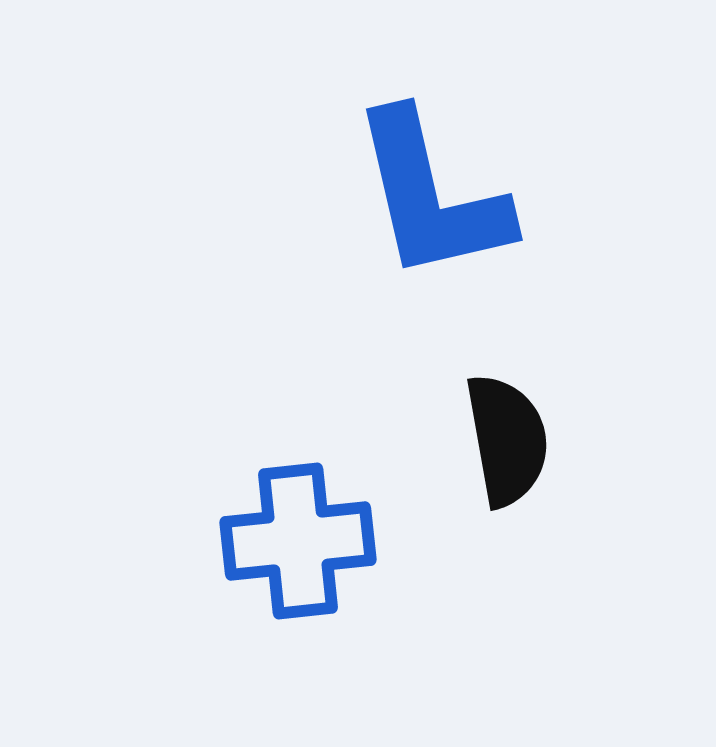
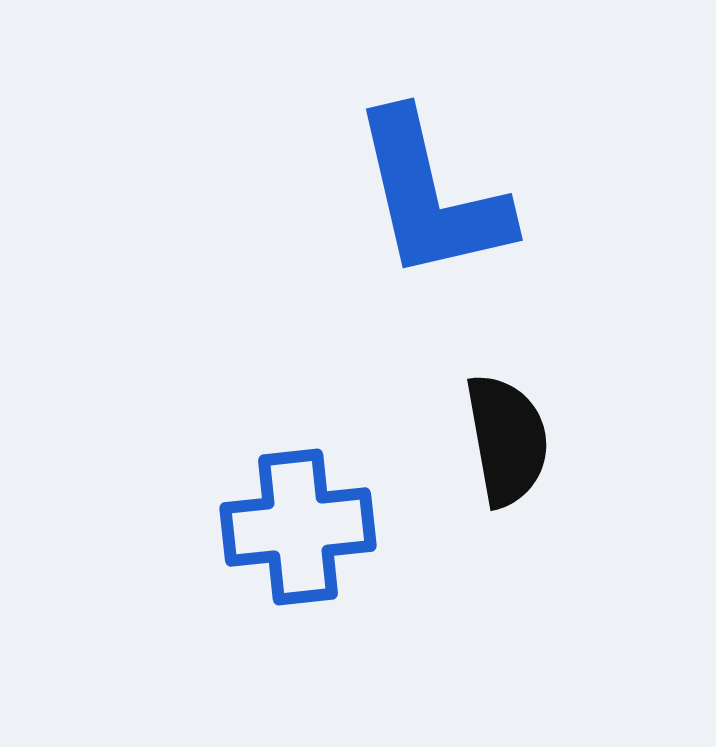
blue cross: moved 14 px up
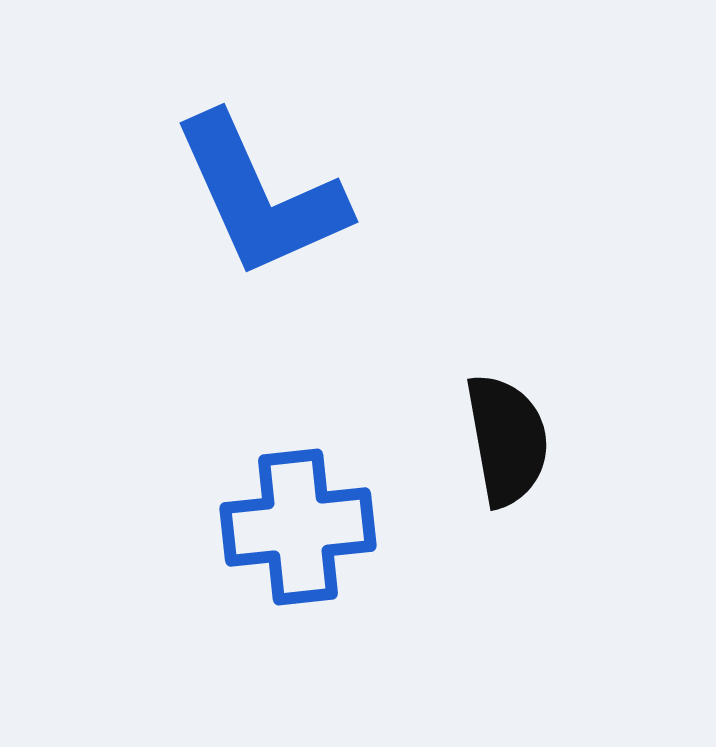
blue L-shape: moved 171 px left; rotated 11 degrees counterclockwise
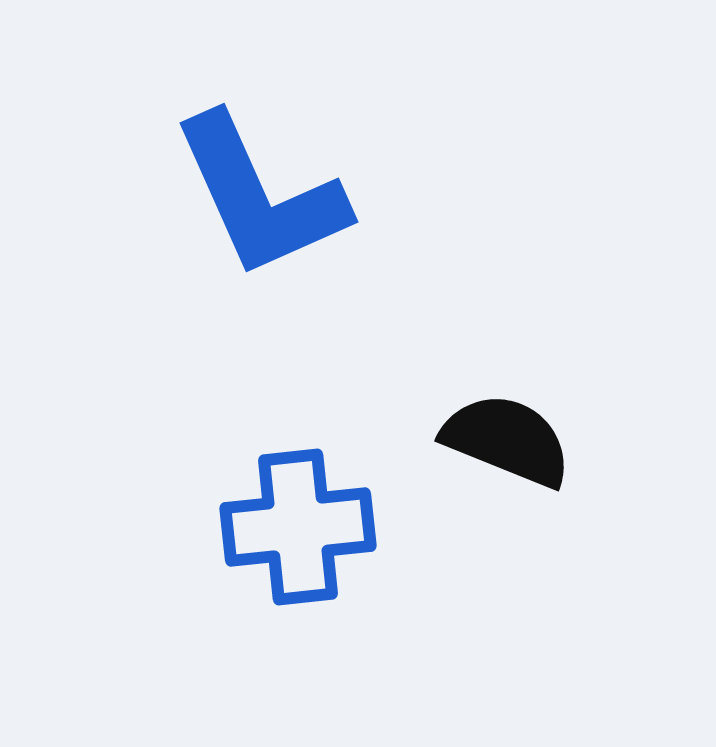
black semicircle: rotated 58 degrees counterclockwise
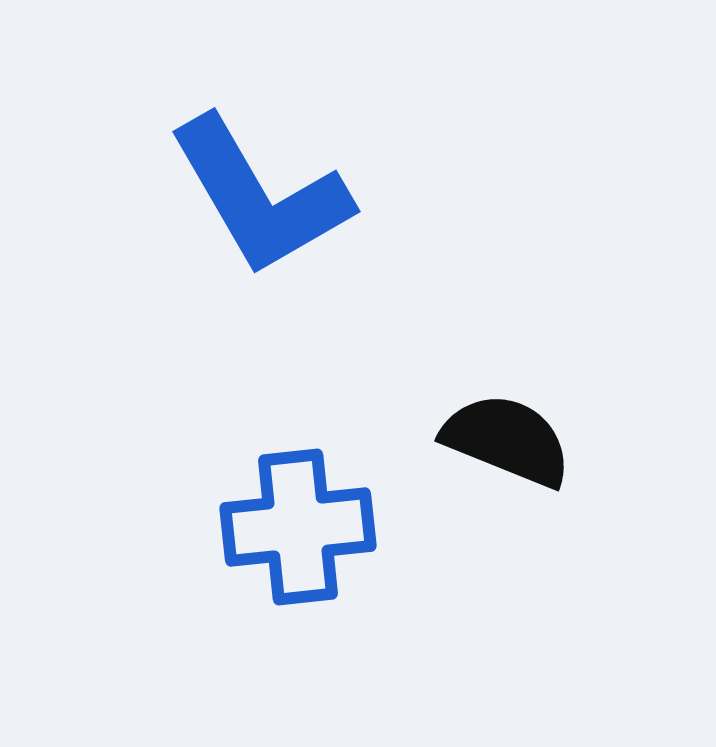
blue L-shape: rotated 6 degrees counterclockwise
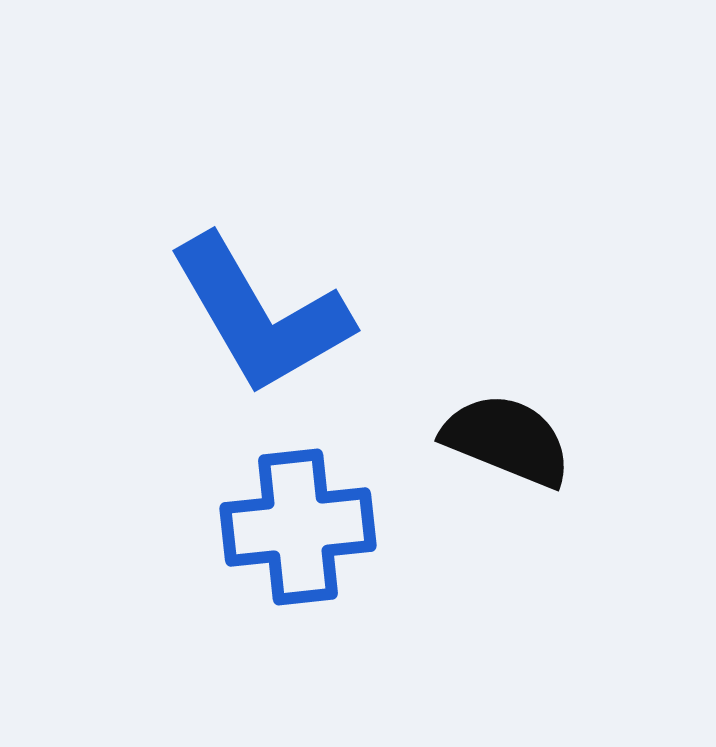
blue L-shape: moved 119 px down
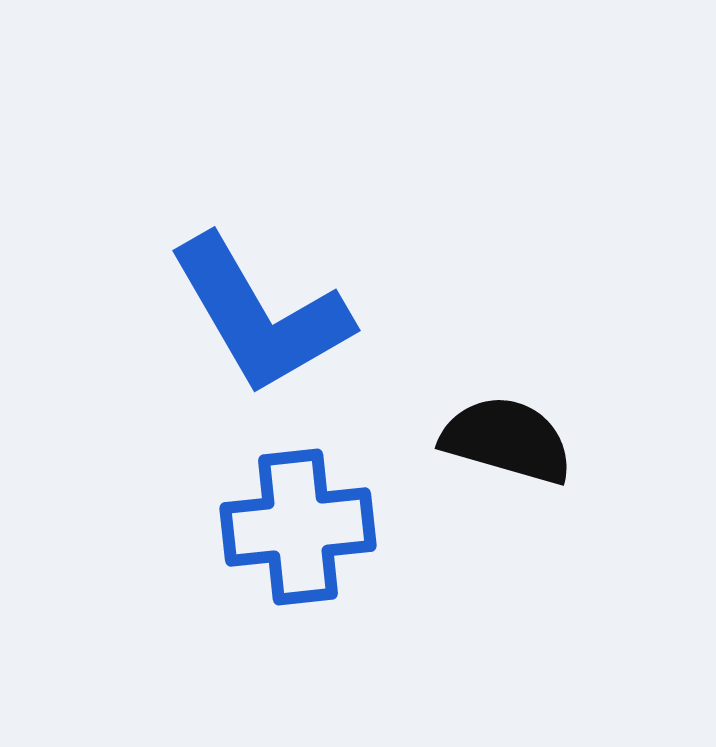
black semicircle: rotated 6 degrees counterclockwise
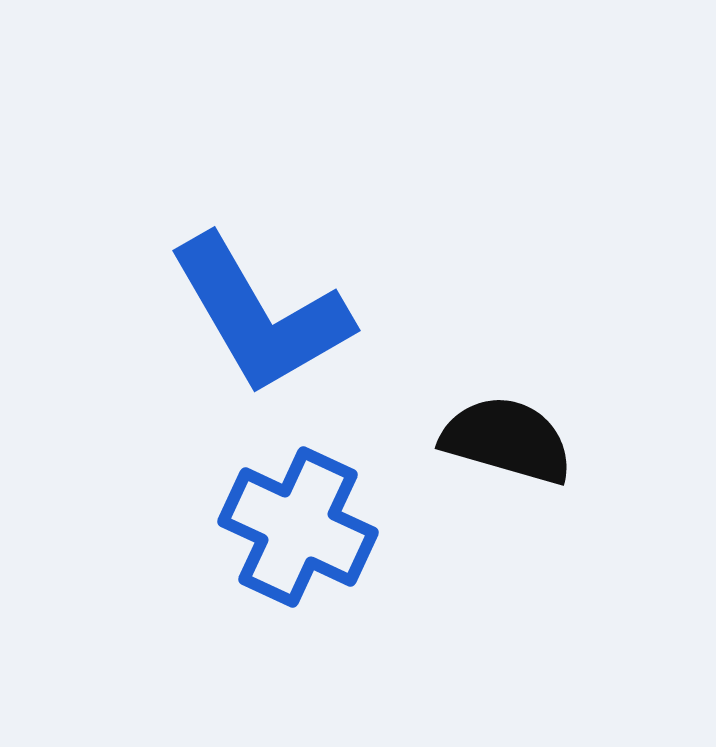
blue cross: rotated 31 degrees clockwise
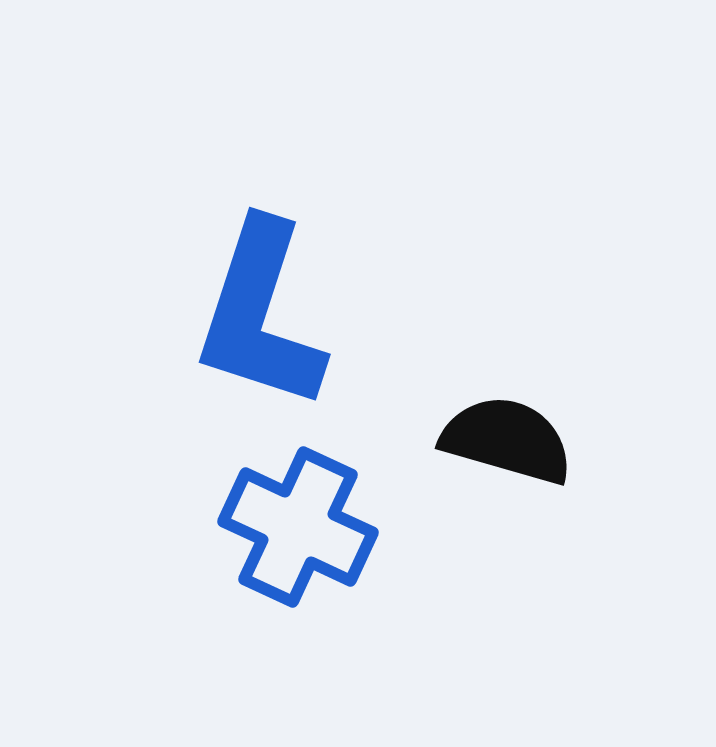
blue L-shape: rotated 48 degrees clockwise
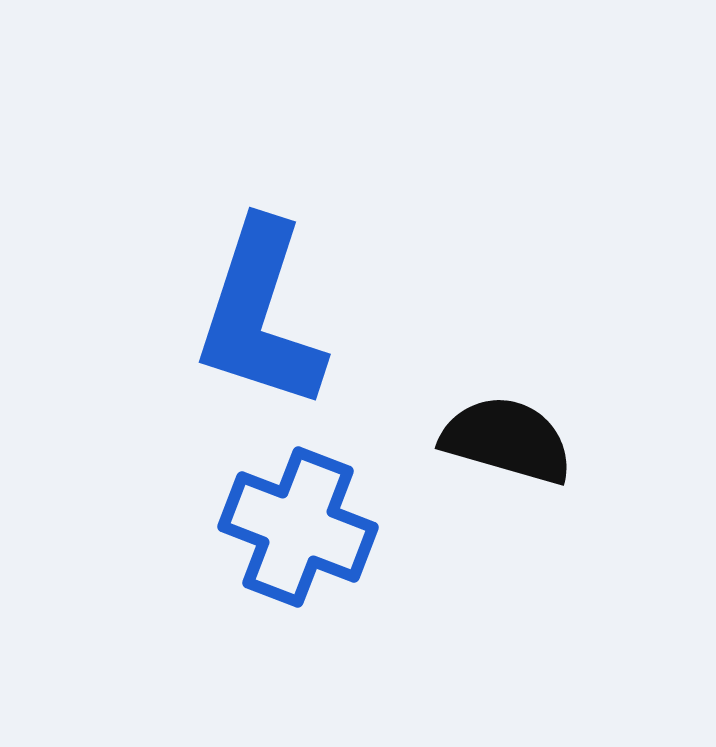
blue cross: rotated 4 degrees counterclockwise
